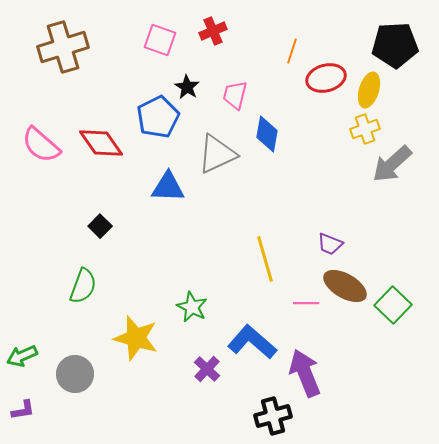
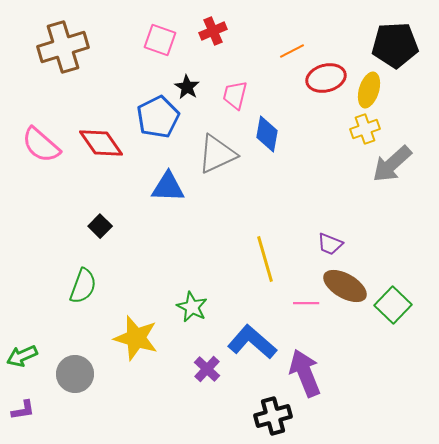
orange line: rotated 45 degrees clockwise
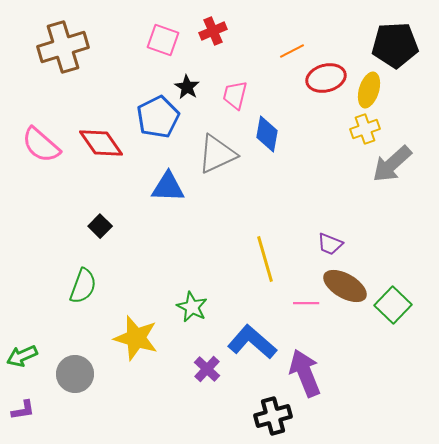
pink square: moved 3 px right
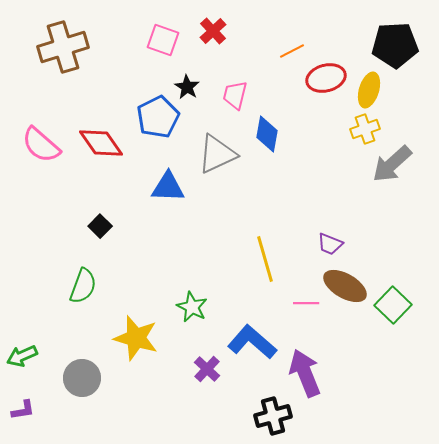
red cross: rotated 20 degrees counterclockwise
gray circle: moved 7 px right, 4 px down
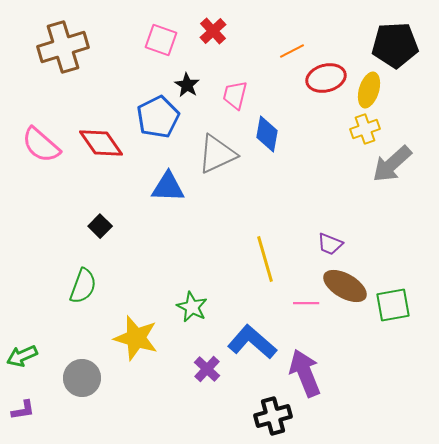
pink square: moved 2 px left
black star: moved 2 px up
green square: rotated 36 degrees clockwise
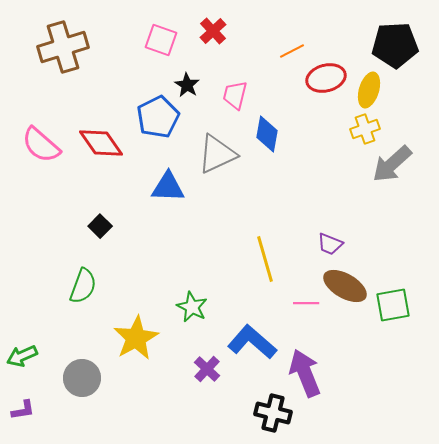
yellow star: rotated 27 degrees clockwise
black cross: moved 3 px up; rotated 30 degrees clockwise
